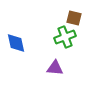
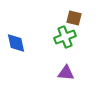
purple triangle: moved 11 px right, 5 px down
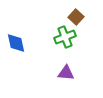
brown square: moved 2 px right, 1 px up; rotated 28 degrees clockwise
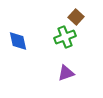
blue diamond: moved 2 px right, 2 px up
purple triangle: rotated 24 degrees counterclockwise
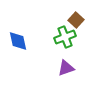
brown square: moved 3 px down
purple triangle: moved 5 px up
